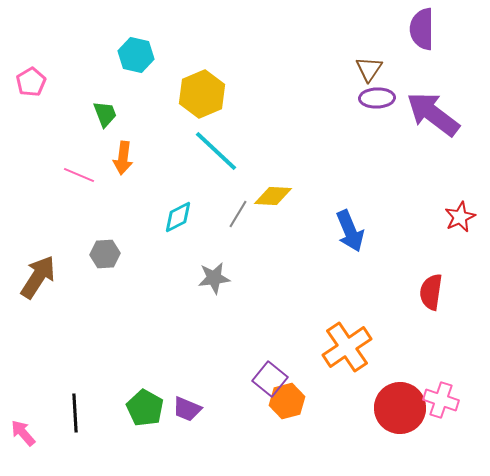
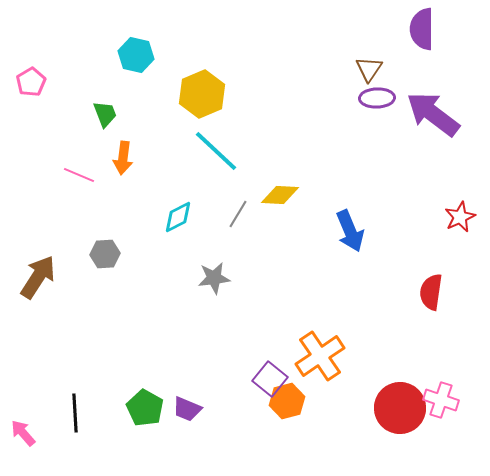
yellow diamond: moved 7 px right, 1 px up
orange cross: moved 27 px left, 9 px down
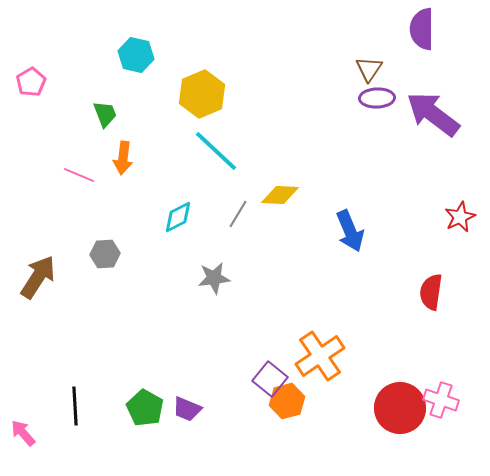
black line: moved 7 px up
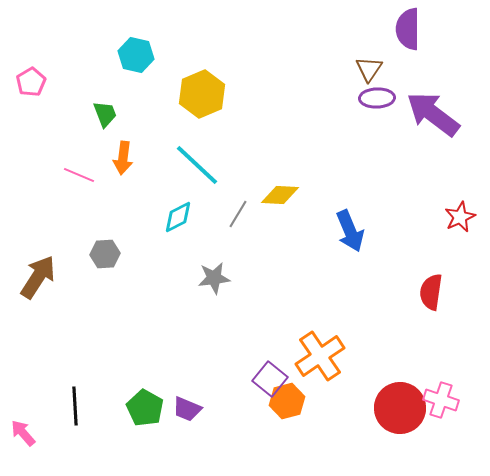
purple semicircle: moved 14 px left
cyan line: moved 19 px left, 14 px down
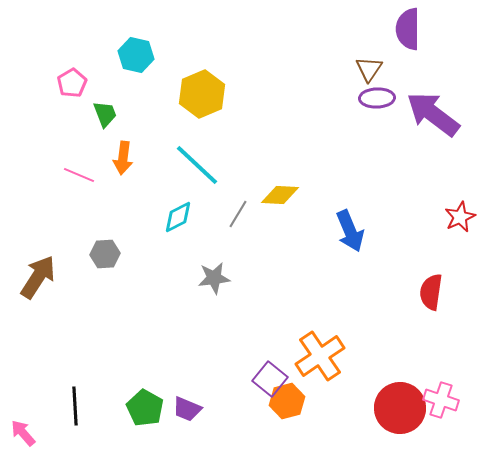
pink pentagon: moved 41 px right, 1 px down
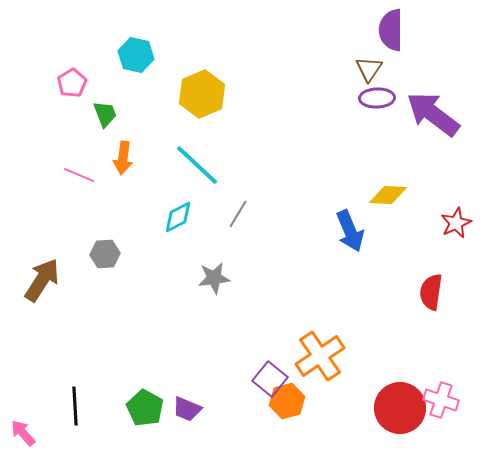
purple semicircle: moved 17 px left, 1 px down
yellow diamond: moved 108 px right
red star: moved 4 px left, 6 px down
brown arrow: moved 4 px right, 3 px down
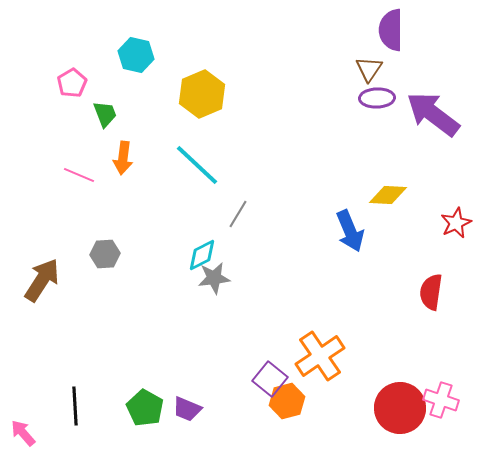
cyan diamond: moved 24 px right, 38 px down
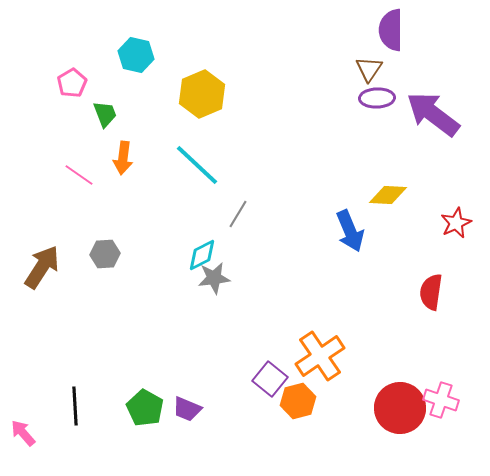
pink line: rotated 12 degrees clockwise
brown arrow: moved 13 px up
orange hexagon: moved 11 px right
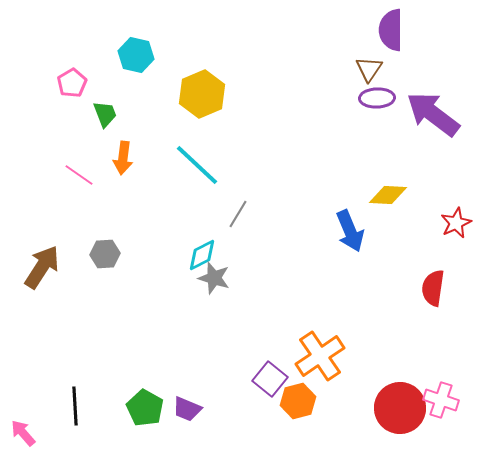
gray star: rotated 24 degrees clockwise
red semicircle: moved 2 px right, 4 px up
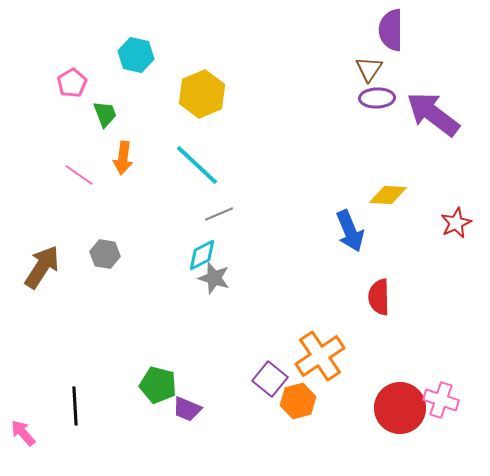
gray line: moved 19 px left; rotated 36 degrees clockwise
gray hexagon: rotated 12 degrees clockwise
red semicircle: moved 54 px left, 9 px down; rotated 9 degrees counterclockwise
green pentagon: moved 13 px right, 23 px up; rotated 15 degrees counterclockwise
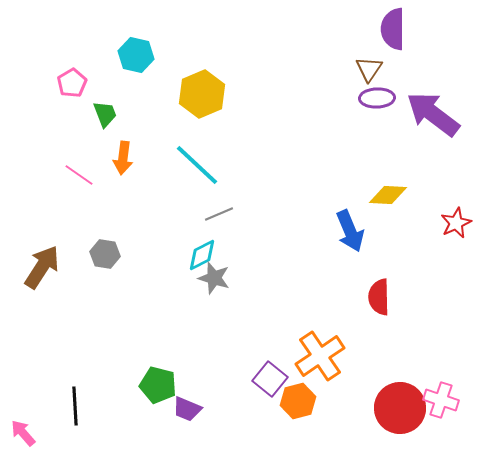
purple semicircle: moved 2 px right, 1 px up
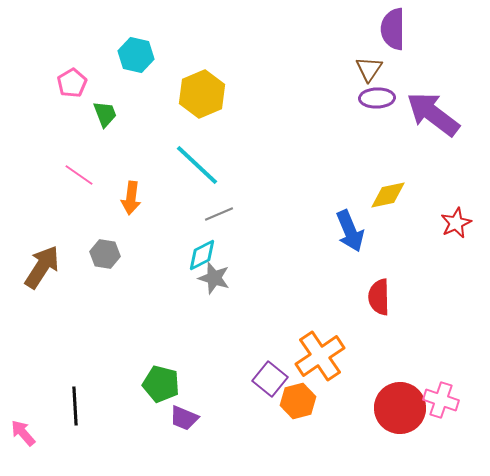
orange arrow: moved 8 px right, 40 px down
yellow diamond: rotated 15 degrees counterclockwise
green pentagon: moved 3 px right, 1 px up
purple trapezoid: moved 3 px left, 9 px down
